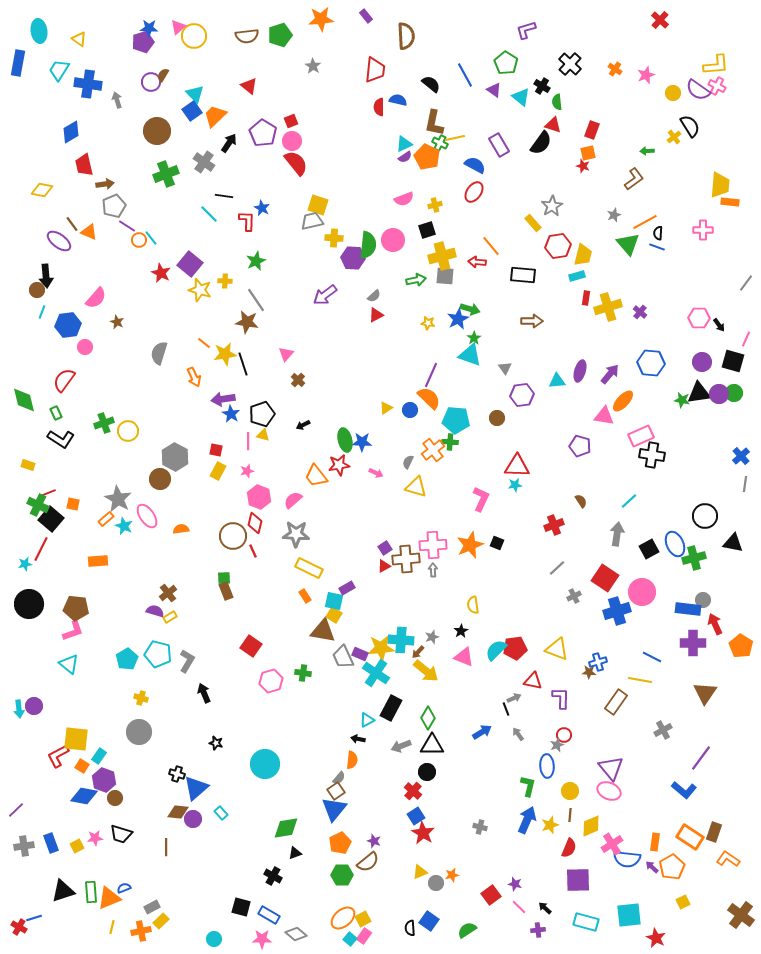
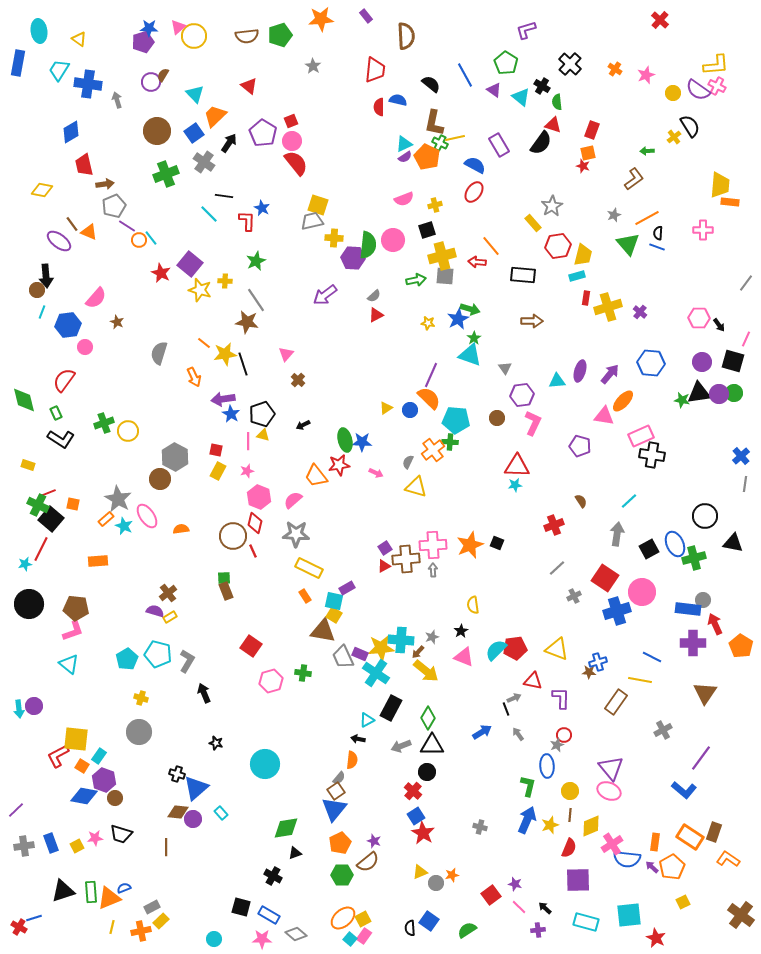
blue square at (192, 111): moved 2 px right, 22 px down
orange line at (645, 222): moved 2 px right, 4 px up
pink L-shape at (481, 499): moved 52 px right, 76 px up
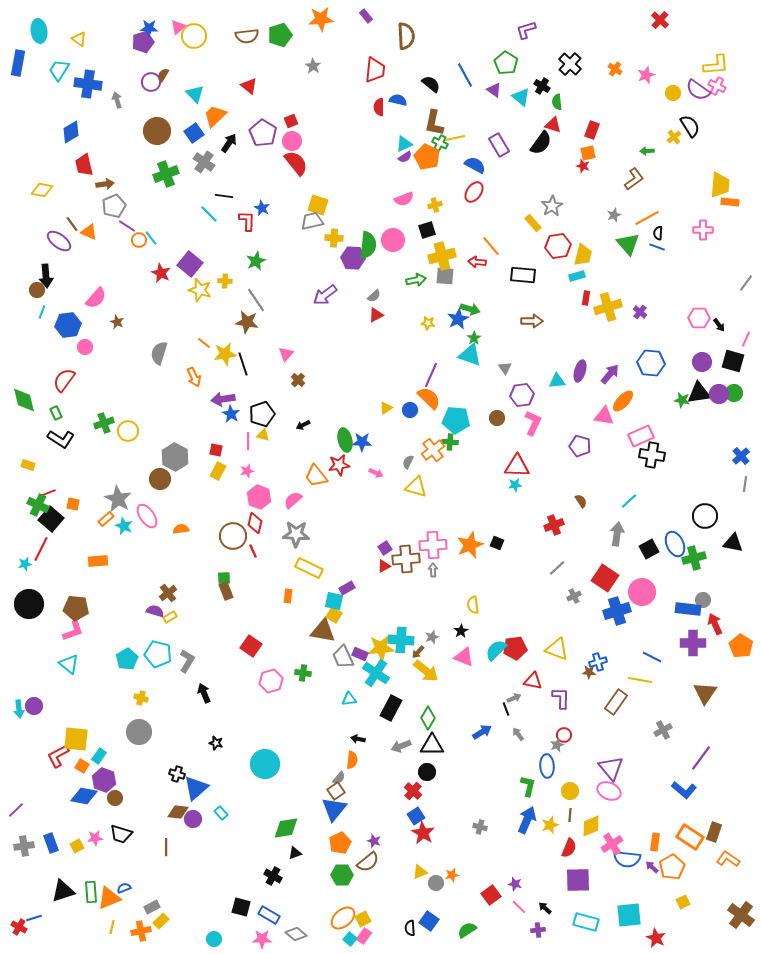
orange rectangle at (305, 596): moved 17 px left; rotated 40 degrees clockwise
cyan triangle at (367, 720): moved 18 px left, 21 px up; rotated 21 degrees clockwise
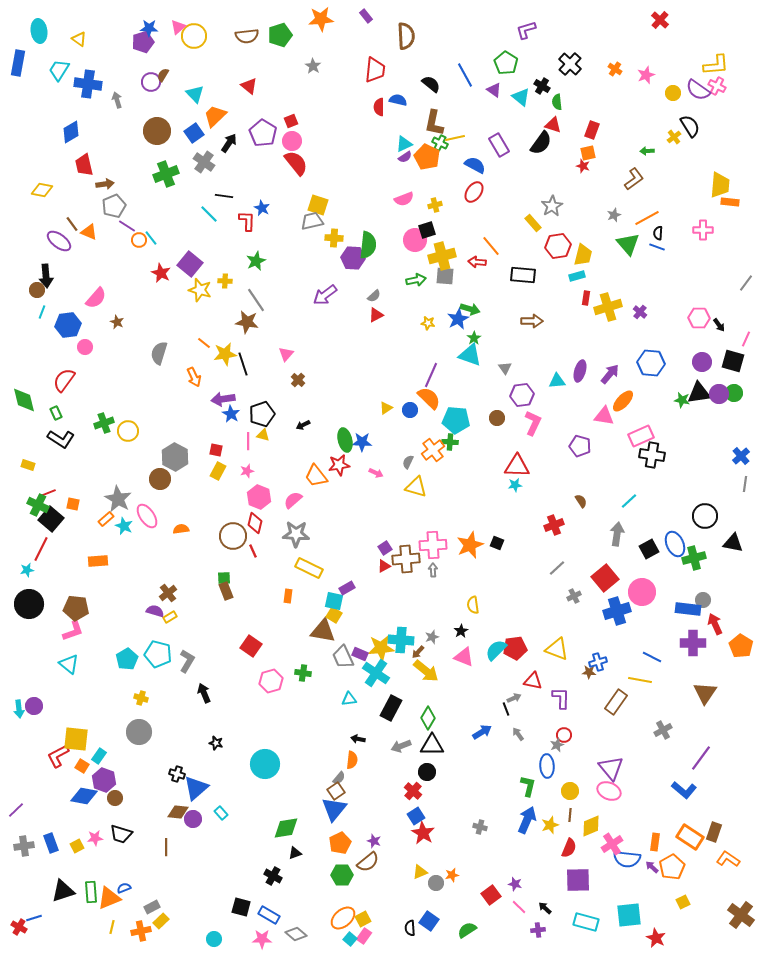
pink circle at (393, 240): moved 22 px right
cyan star at (25, 564): moved 2 px right, 6 px down
red square at (605, 578): rotated 16 degrees clockwise
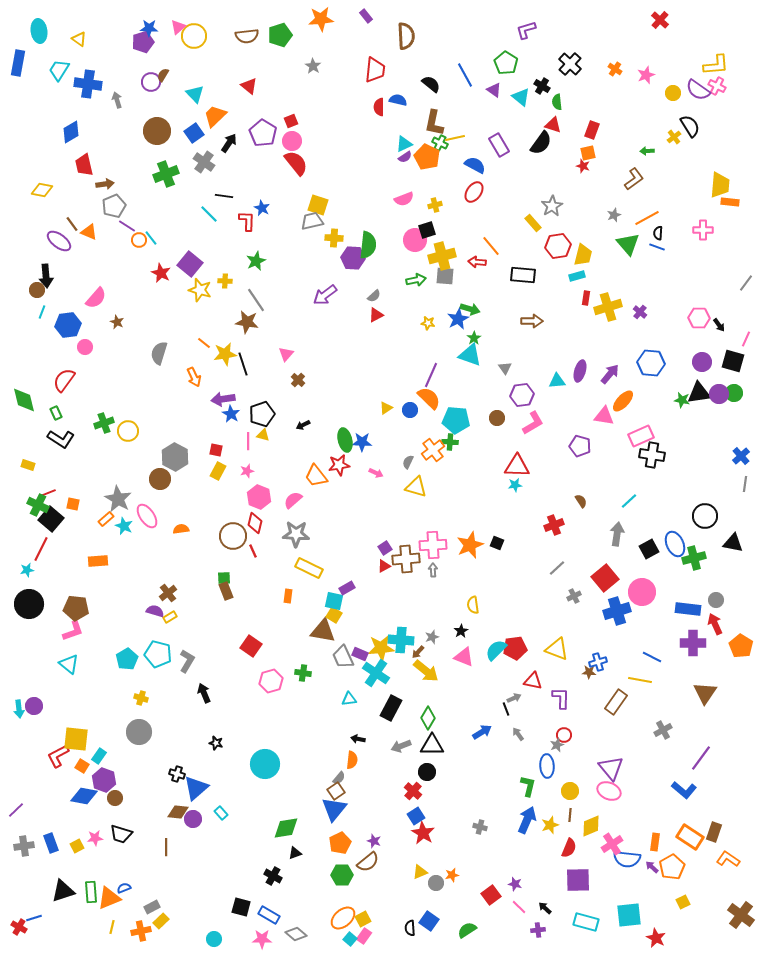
pink L-shape at (533, 423): rotated 35 degrees clockwise
gray circle at (703, 600): moved 13 px right
